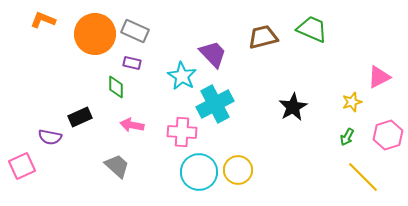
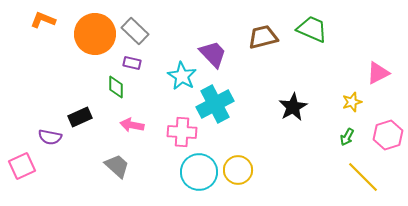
gray rectangle: rotated 20 degrees clockwise
pink triangle: moved 1 px left, 4 px up
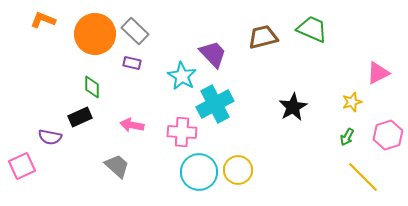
green diamond: moved 24 px left
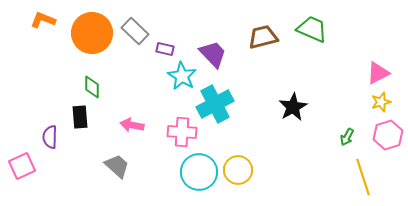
orange circle: moved 3 px left, 1 px up
purple rectangle: moved 33 px right, 14 px up
yellow star: moved 29 px right
black rectangle: rotated 70 degrees counterclockwise
purple semicircle: rotated 80 degrees clockwise
yellow line: rotated 27 degrees clockwise
